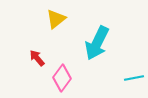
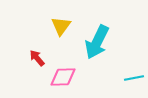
yellow triangle: moved 5 px right, 7 px down; rotated 15 degrees counterclockwise
cyan arrow: moved 1 px up
pink diamond: moved 1 px right, 1 px up; rotated 52 degrees clockwise
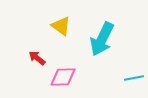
yellow triangle: rotated 30 degrees counterclockwise
cyan arrow: moved 5 px right, 3 px up
red arrow: rotated 12 degrees counterclockwise
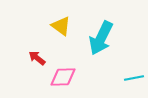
cyan arrow: moved 1 px left, 1 px up
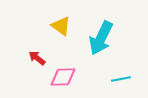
cyan line: moved 13 px left, 1 px down
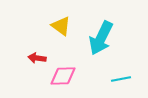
red arrow: rotated 30 degrees counterclockwise
pink diamond: moved 1 px up
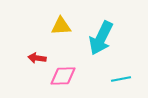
yellow triangle: rotated 40 degrees counterclockwise
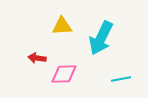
yellow triangle: moved 1 px right
pink diamond: moved 1 px right, 2 px up
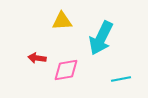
yellow triangle: moved 5 px up
pink diamond: moved 2 px right, 4 px up; rotated 8 degrees counterclockwise
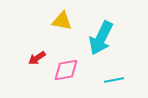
yellow triangle: rotated 15 degrees clockwise
red arrow: rotated 42 degrees counterclockwise
cyan line: moved 7 px left, 1 px down
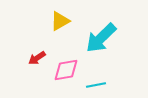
yellow triangle: moved 2 px left; rotated 40 degrees counterclockwise
cyan arrow: rotated 20 degrees clockwise
cyan line: moved 18 px left, 5 px down
